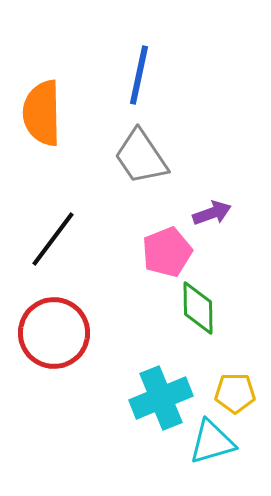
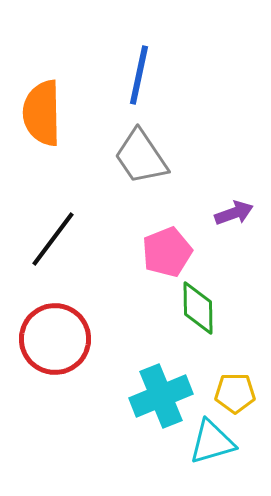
purple arrow: moved 22 px right
red circle: moved 1 px right, 6 px down
cyan cross: moved 2 px up
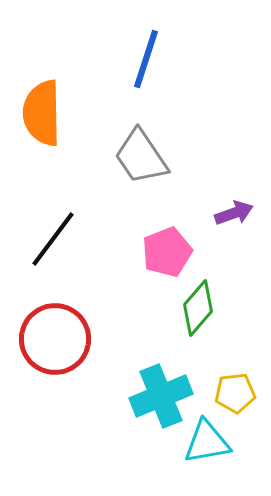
blue line: moved 7 px right, 16 px up; rotated 6 degrees clockwise
green diamond: rotated 42 degrees clockwise
yellow pentagon: rotated 6 degrees counterclockwise
cyan triangle: moved 5 px left; rotated 6 degrees clockwise
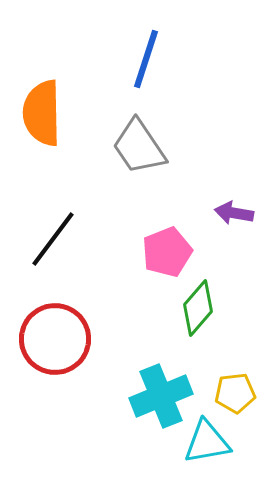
gray trapezoid: moved 2 px left, 10 px up
purple arrow: rotated 150 degrees counterclockwise
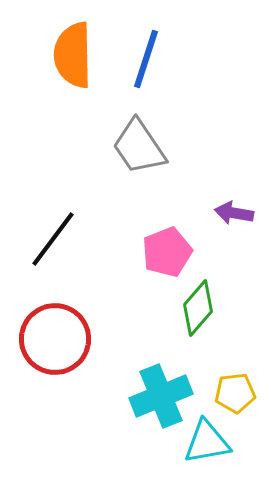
orange semicircle: moved 31 px right, 58 px up
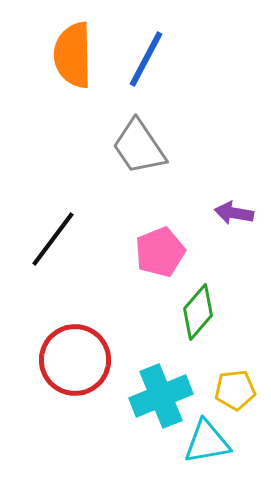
blue line: rotated 10 degrees clockwise
pink pentagon: moved 7 px left
green diamond: moved 4 px down
red circle: moved 20 px right, 21 px down
yellow pentagon: moved 3 px up
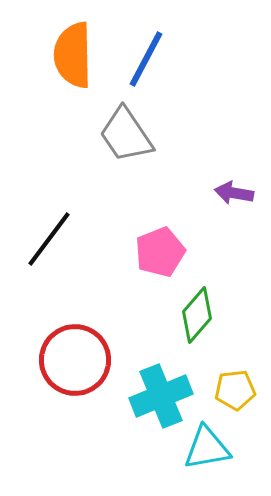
gray trapezoid: moved 13 px left, 12 px up
purple arrow: moved 20 px up
black line: moved 4 px left
green diamond: moved 1 px left, 3 px down
cyan triangle: moved 6 px down
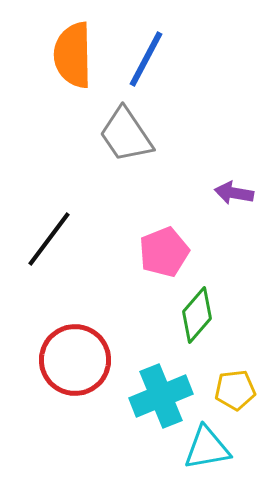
pink pentagon: moved 4 px right
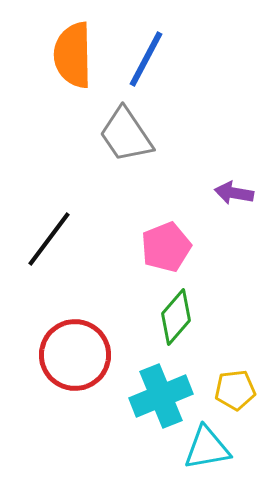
pink pentagon: moved 2 px right, 5 px up
green diamond: moved 21 px left, 2 px down
red circle: moved 5 px up
